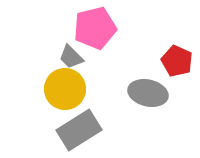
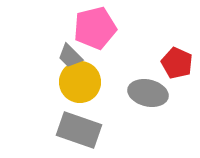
gray trapezoid: moved 1 px left, 1 px up
red pentagon: moved 2 px down
yellow circle: moved 15 px right, 7 px up
gray rectangle: rotated 51 degrees clockwise
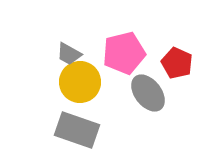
pink pentagon: moved 29 px right, 25 px down
gray trapezoid: moved 1 px left, 2 px up; rotated 16 degrees counterclockwise
gray ellipse: rotated 39 degrees clockwise
gray rectangle: moved 2 px left
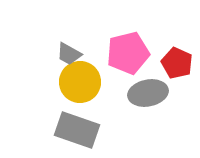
pink pentagon: moved 4 px right
gray ellipse: rotated 63 degrees counterclockwise
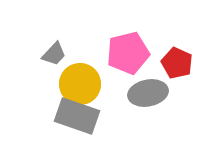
gray trapezoid: moved 15 px left; rotated 76 degrees counterclockwise
yellow circle: moved 2 px down
gray rectangle: moved 14 px up
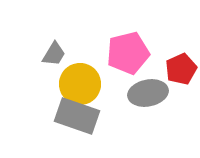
gray trapezoid: rotated 12 degrees counterclockwise
red pentagon: moved 4 px right, 6 px down; rotated 24 degrees clockwise
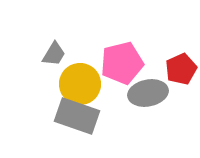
pink pentagon: moved 6 px left, 10 px down
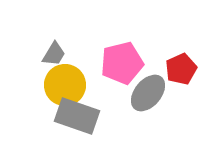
yellow circle: moved 15 px left, 1 px down
gray ellipse: rotated 39 degrees counterclockwise
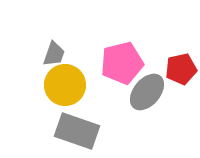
gray trapezoid: rotated 12 degrees counterclockwise
red pentagon: rotated 12 degrees clockwise
gray ellipse: moved 1 px left, 1 px up
gray rectangle: moved 15 px down
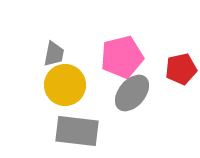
gray trapezoid: rotated 8 degrees counterclockwise
pink pentagon: moved 6 px up
gray ellipse: moved 15 px left, 1 px down
gray rectangle: rotated 12 degrees counterclockwise
